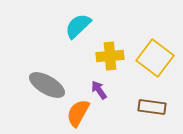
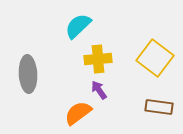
yellow cross: moved 12 px left, 3 px down
gray ellipse: moved 19 px left, 11 px up; rotated 57 degrees clockwise
brown rectangle: moved 7 px right
orange semicircle: rotated 24 degrees clockwise
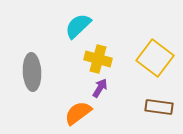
yellow cross: rotated 20 degrees clockwise
gray ellipse: moved 4 px right, 2 px up
purple arrow: moved 1 px right, 2 px up; rotated 66 degrees clockwise
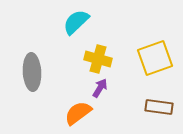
cyan semicircle: moved 2 px left, 4 px up
yellow square: rotated 33 degrees clockwise
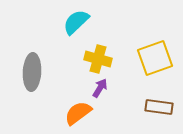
gray ellipse: rotated 6 degrees clockwise
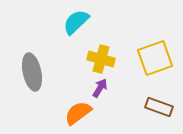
yellow cross: moved 3 px right
gray ellipse: rotated 15 degrees counterclockwise
brown rectangle: rotated 12 degrees clockwise
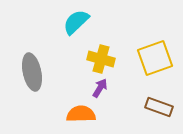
orange semicircle: moved 3 px right, 1 px down; rotated 36 degrees clockwise
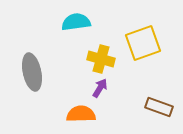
cyan semicircle: rotated 36 degrees clockwise
yellow square: moved 12 px left, 15 px up
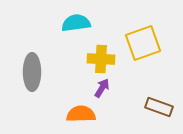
cyan semicircle: moved 1 px down
yellow cross: rotated 12 degrees counterclockwise
gray ellipse: rotated 12 degrees clockwise
purple arrow: moved 2 px right
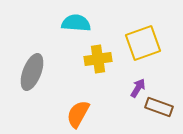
cyan semicircle: rotated 12 degrees clockwise
yellow cross: moved 3 px left; rotated 12 degrees counterclockwise
gray ellipse: rotated 21 degrees clockwise
purple arrow: moved 36 px right
orange semicircle: moved 3 px left; rotated 60 degrees counterclockwise
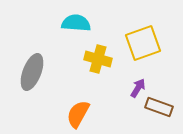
yellow cross: rotated 24 degrees clockwise
